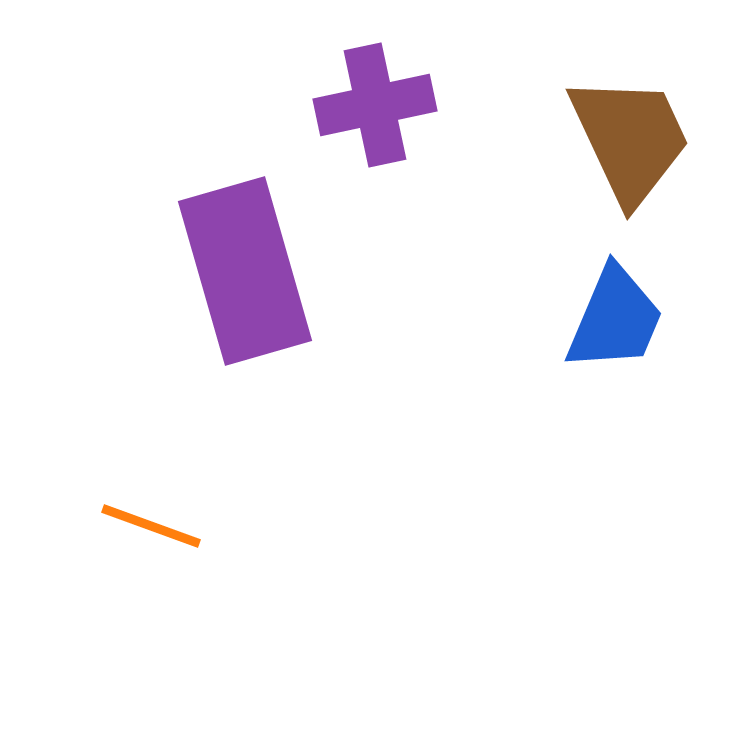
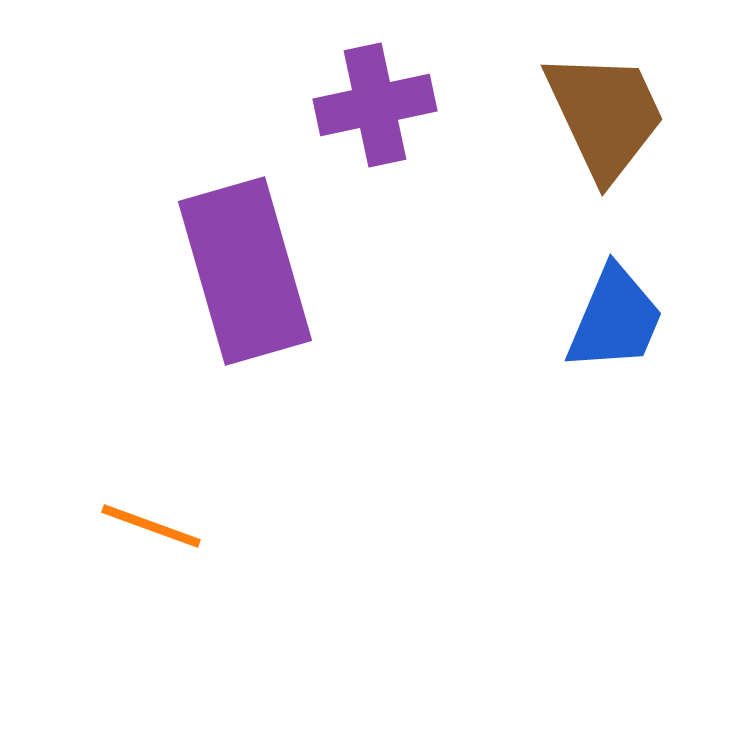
brown trapezoid: moved 25 px left, 24 px up
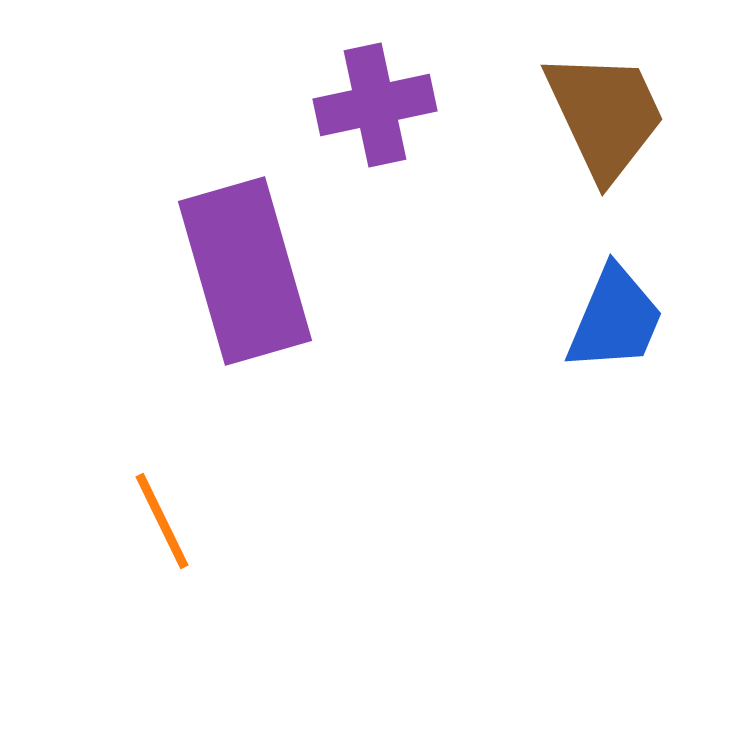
orange line: moved 11 px right, 5 px up; rotated 44 degrees clockwise
